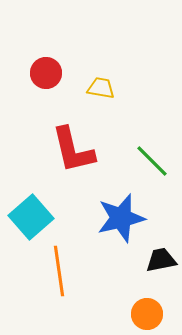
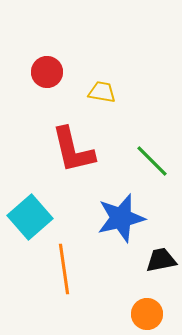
red circle: moved 1 px right, 1 px up
yellow trapezoid: moved 1 px right, 4 px down
cyan square: moved 1 px left
orange line: moved 5 px right, 2 px up
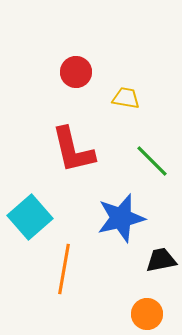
red circle: moved 29 px right
yellow trapezoid: moved 24 px right, 6 px down
orange line: rotated 18 degrees clockwise
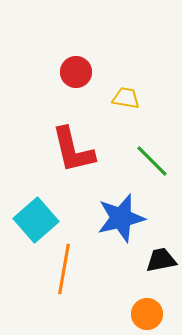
cyan square: moved 6 px right, 3 px down
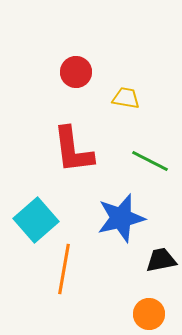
red L-shape: rotated 6 degrees clockwise
green line: moved 2 px left; rotated 18 degrees counterclockwise
orange circle: moved 2 px right
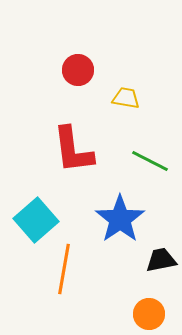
red circle: moved 2 px right, 2 px up
blue star: moved 1 px left, 1 px down; rotated 21 degrees counterclockwise
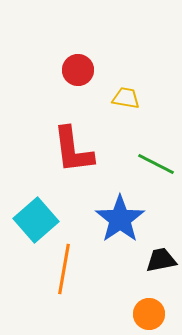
green line: moved 6 px right, 3 px down
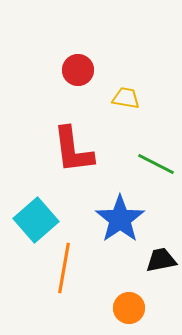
orange line: moved 1 px up
orange circle: moved 20 px left, 6 px up
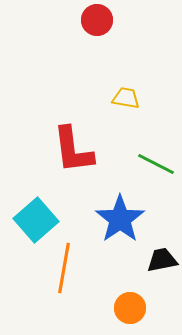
red circle: moved 19 px right, 50 px up
black trapezoid: moved 1 px right
orange circle: moved 1 px right
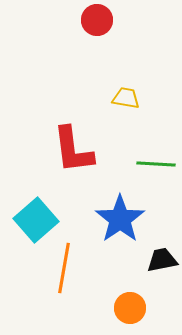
green line: rotated 24 degrees counterclockwise
